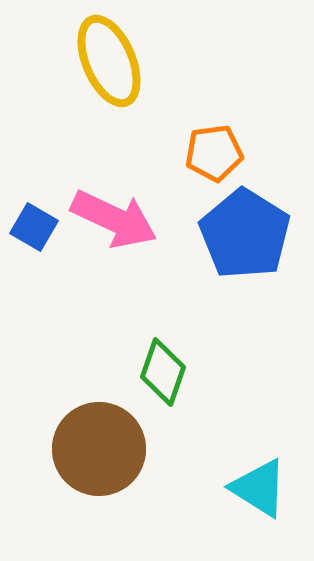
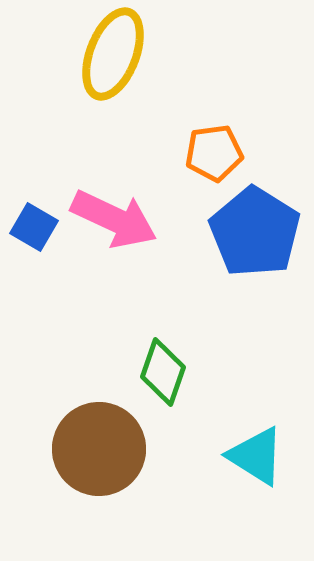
yellow ellipse: moved 4 px right, 7 px up; rotated 44 degrees clockwise
blue pentagon: moved 10 px right, 2 px up
cyan triangle: moved 3 px left, 32 px up
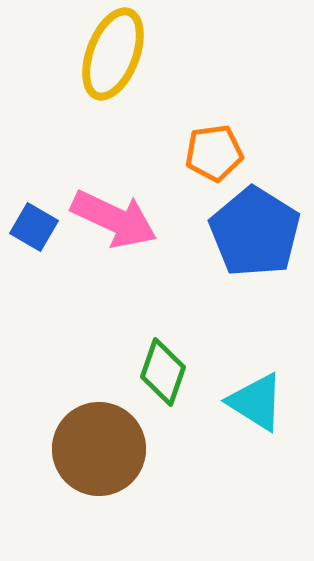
cyan triangle: moved 54 px up
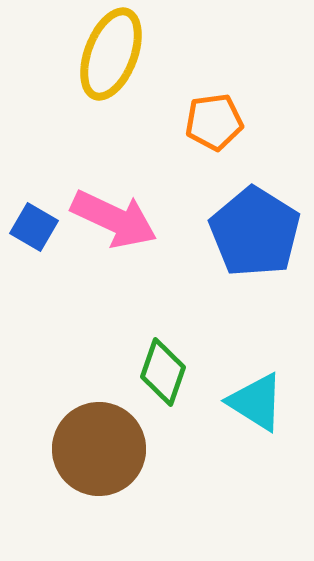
yellow ellipse: moved 2 px left
orange pentagon: moved 31 px up
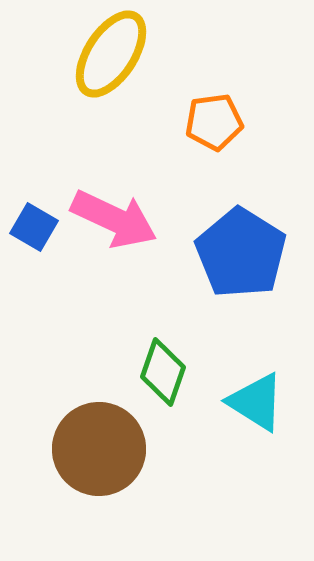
yellow ellipse: rotated 12 degrees clockwise
blue pentagon: moved 14 px left, 21 px down
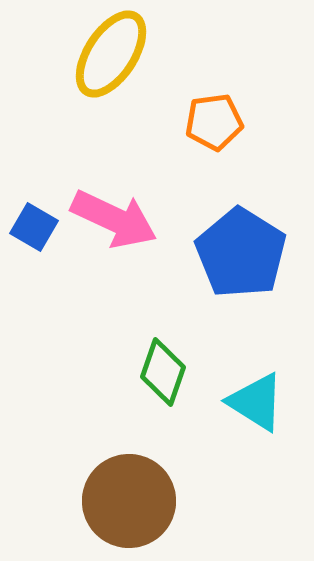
brown circle: moved 30 px right, 52 px down
